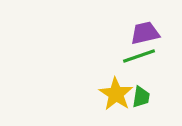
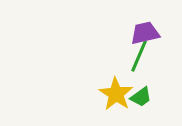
green line: rotated 48 degrees counterclockwise
green trapezoid: rotated 45 degrees clockwise
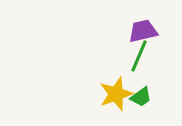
purple trapezoid: moved 2 px left, 2 px up
yellow star: rotated 20 degrees clockwise
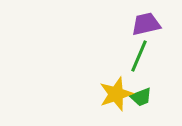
purple trapezoid: moved 3 px right, 7 px up
green trapezoid: rotated 15 degrees clockwise
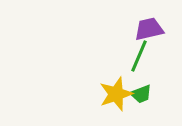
purple trapezoid: moved 3 px right, 5 px down
green trapezoid: moved 3 px up
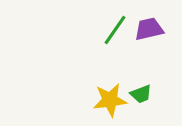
green line: moved 24 px left, 26 px up; rotated 12 degrees clockwise
yellow star: moved 6 px left, 6 px down; rotated 12 degrees clockwise
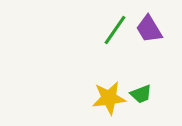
purple trapezoid: rotated 108 degrees counterclockwise
yellow star: moved 1 px left, 2 px up
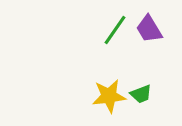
yellow star: moved 2 px up
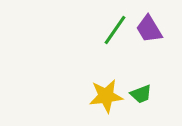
yellow star: moved 3 px left
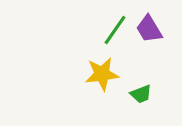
yellow star: moved 4 px left, 22 px up
